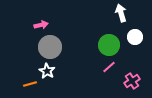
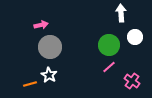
white arrow: rotated 12 degrees clockwise
white star: moved 2 px right, 4 px down
pink cross: rotated 21 degrees counterclockwise
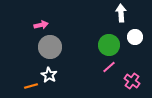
orange line: moved 1 px right, 2 px down
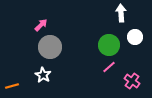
pink arrow: rotated 32 degrees counterclockwise
white star: moved 6 px left
orange line: moved 19 px left
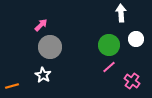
white circle: moved 1 px right, 2 px down
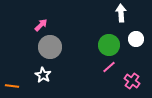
orange line: rotated 24 degrees clockwise
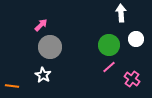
pink cross: moved 2 px up
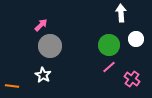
gray circle: moved 1 px up
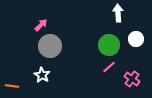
white arrow: moved 3 px left
white star: moved 1 px left
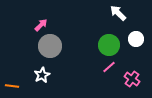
white arrow: rotated 42 degrees counterclockwise
white star: rotated 14 degrees clockwise
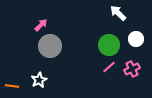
white star: moved 3 px left, 5 px down
pink cross: moved 10 px up; rotated 28 degrees clockwise
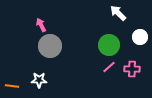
pink arrow: rotated 72 degrees counterclockwise
white circle: moved 4 px right, 2 px up
pink cross: rotated 28 degrees clockwise
white star: rotated 28 degrees clockwise
